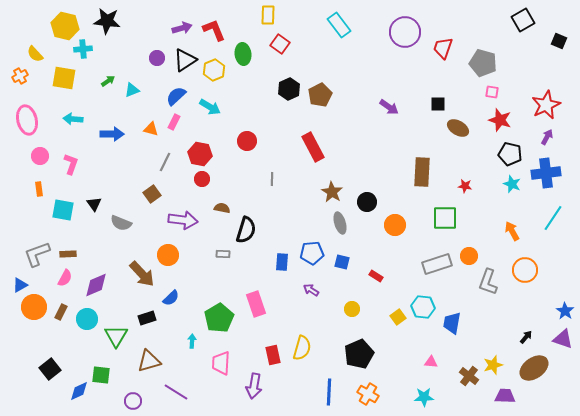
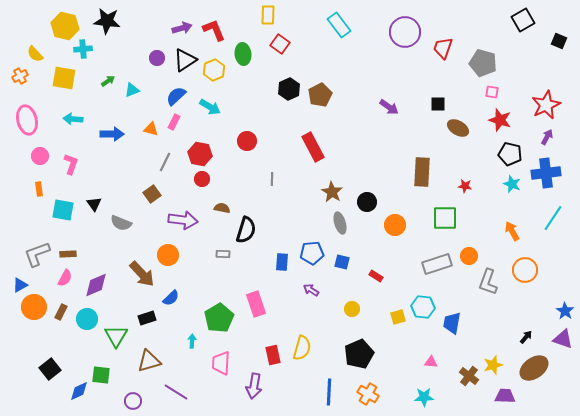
yellow square at (398, 317): rotated 21 degrees clockwise
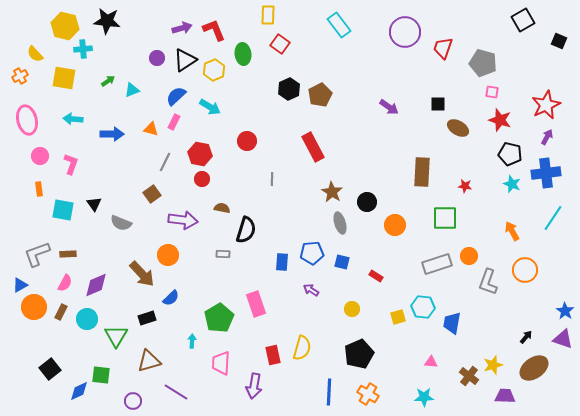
pink semicircle at (65, 278): moved 5 px down
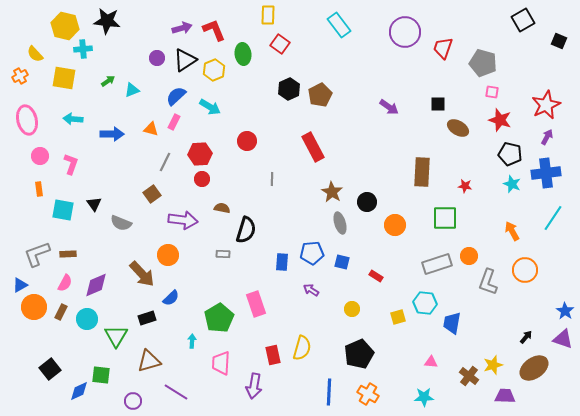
red hexagon at (200, 154): rotated 15 degrees counterclockwise
cyan hexagon at (423, 307): moved 2 px right, 4 px up
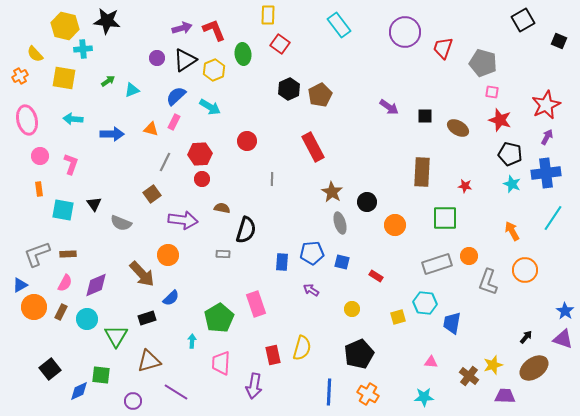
black square at (438, 104): moved 13 px left, 12 px down
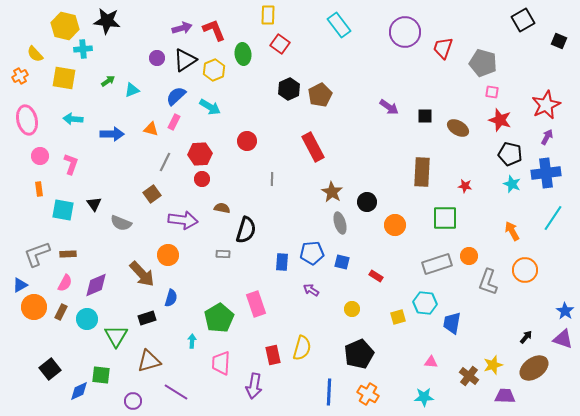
blue semicircle at (171, 298): rotated 30 degrees counterclockwise
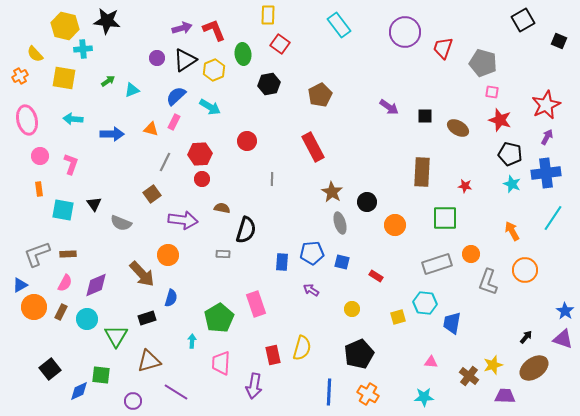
black hexagon at (289, 89): moved 20 px left, 5 px up; rotated 15 degrees clockwise
orange circle at (469, 256): moved 2 px right, 2 px up
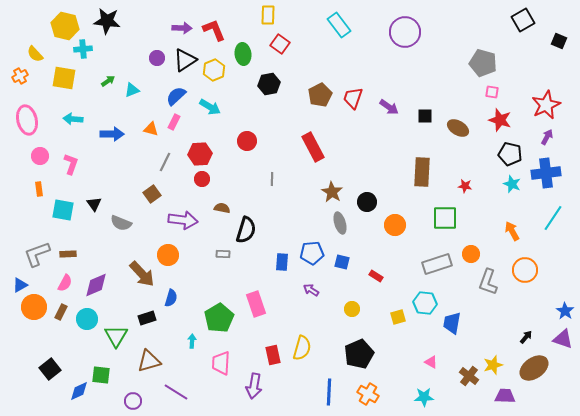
purple arrow at (182, 28): rotated 18 degrees clockwise
red trapezoid at (443, 48): moved 90 px left, 50 px down
pink triangle at (431, 362): rotated 24 degrees clockwise
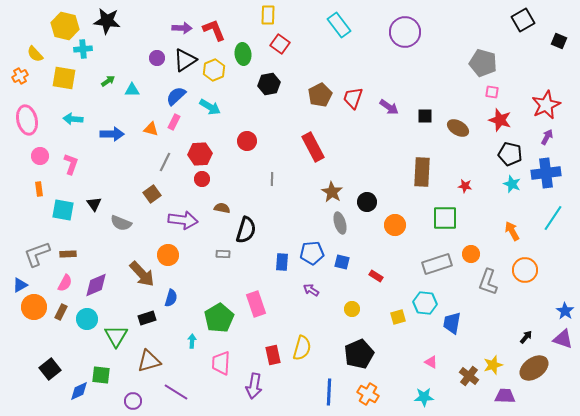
cyan triangle at (132, 90): rotated 21 degrees clockwise
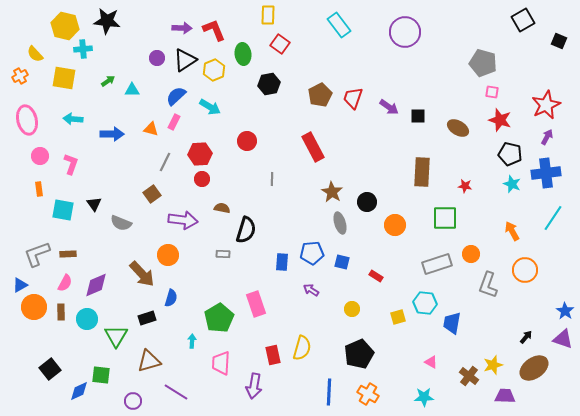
black square at (425, 116): moved 7 px left
gray L-shape at (488, 282): moved 3 px down
brown rectangle at (61, 312): rotated 28 degrees counterclockwise
